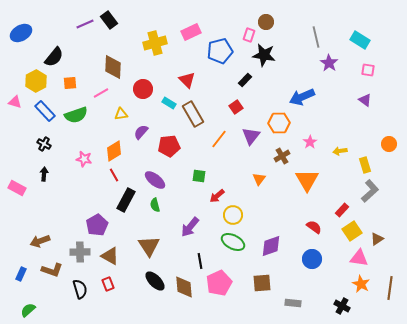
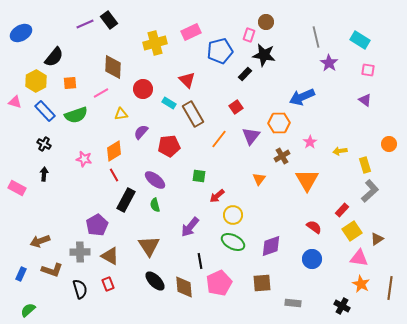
black rectangle at (245, 80): moved 6 px up
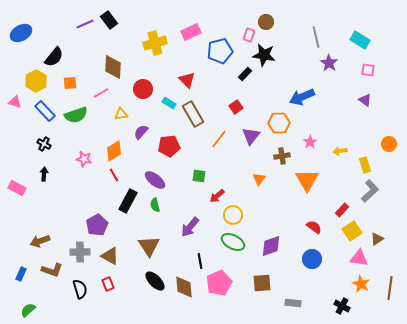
brown cross at (282, 156): rotated 21 degrees clockwise
black rectangle at (126, 200): moved 2 px right, 1 px down
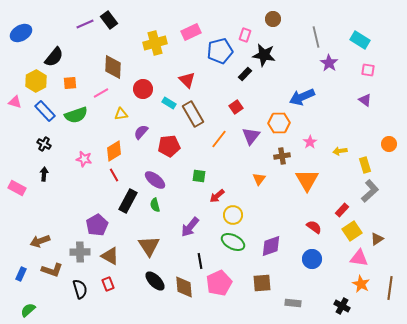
brown circle at (266, 22): moved 7 px right, 3 px up
pink rectangle at (249, 35): moved 4 px left
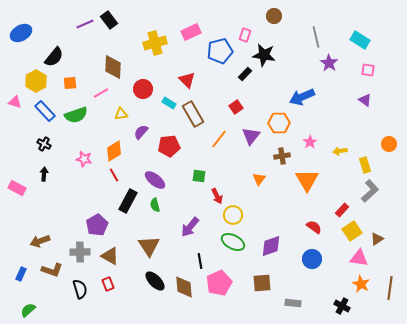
brown circle at (273, 19): moved 1 px right, 3 px up
red arrow at (217, 196): rotated 77 degrees counterclockwise
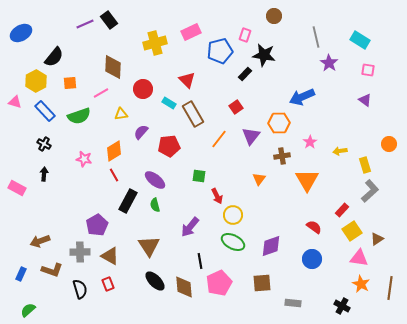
green semicircle at (76, 115): moved 3 px right, 1 px down
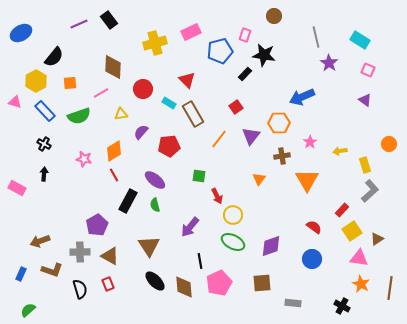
purple line at (85, 24): moved 6 px left
pink square at (368, 70): rotated 16 degrees clockwise
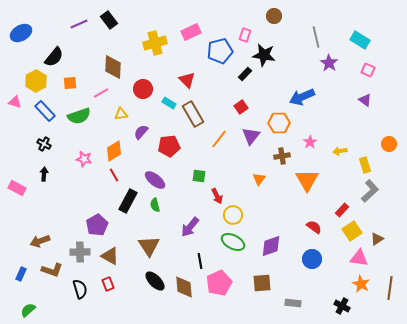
red square at (236, 107): moved 5 px right
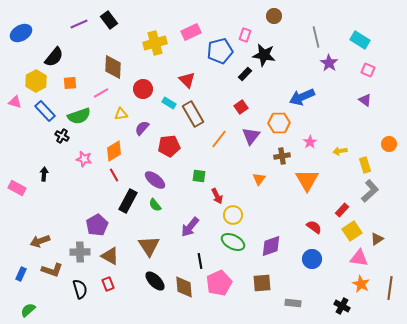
purple semicircle at (141, 132): moved 1 px right, 4 px up
black cross at (44, 144): moved 18 px right, 8 px up
green semicircle at (155, 205): rotated 24 degrees counterclockwise
